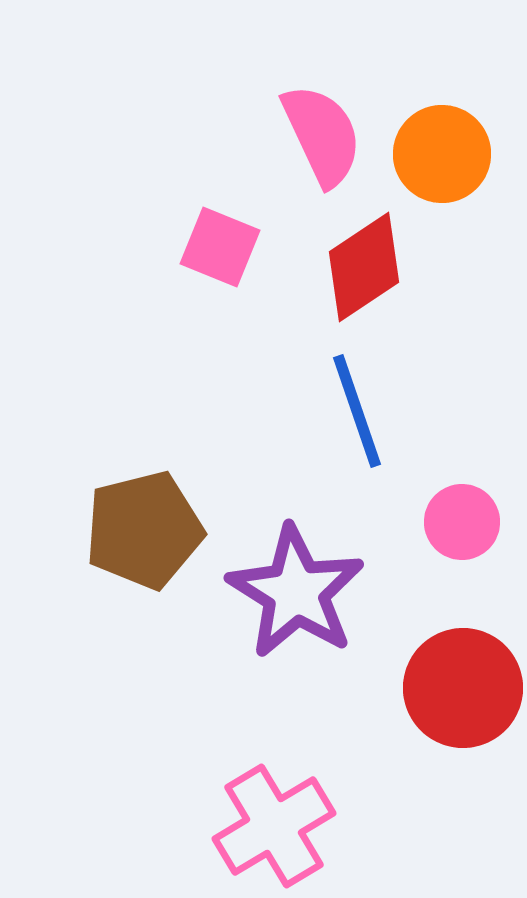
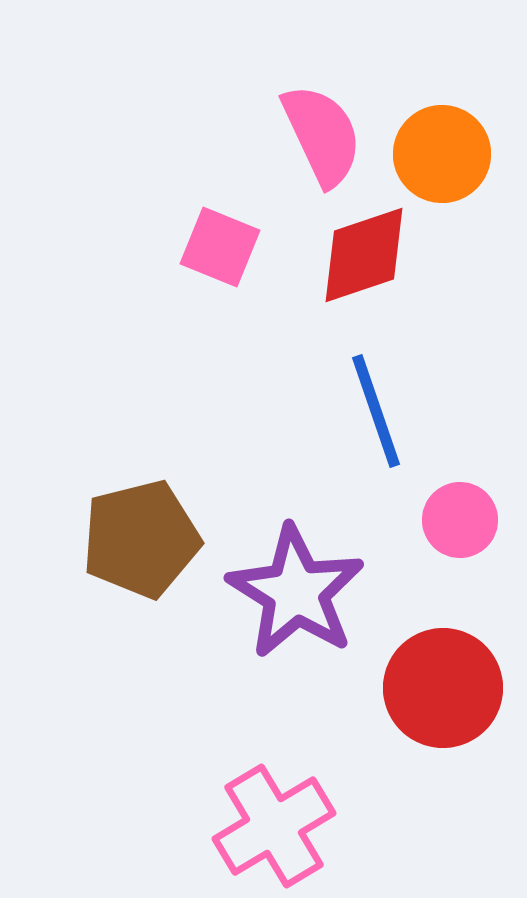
red diamond: moved 12 px up; rotated 15 degrees clockwise
blue line: moved 19 px right
pink circle: moved 2 px left, 2 px up
brown pentagon: moved 3 px left, 9 px down
red circle: moved 20 px left
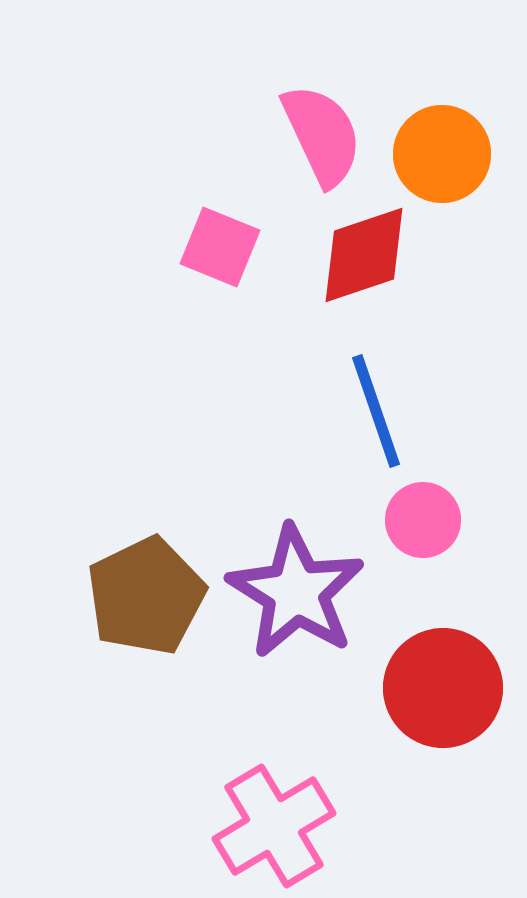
pink circle: moved 37 px left
brown pentagon: moved 5 px right, 57 px down; rotated 12 degrees counterclockwise
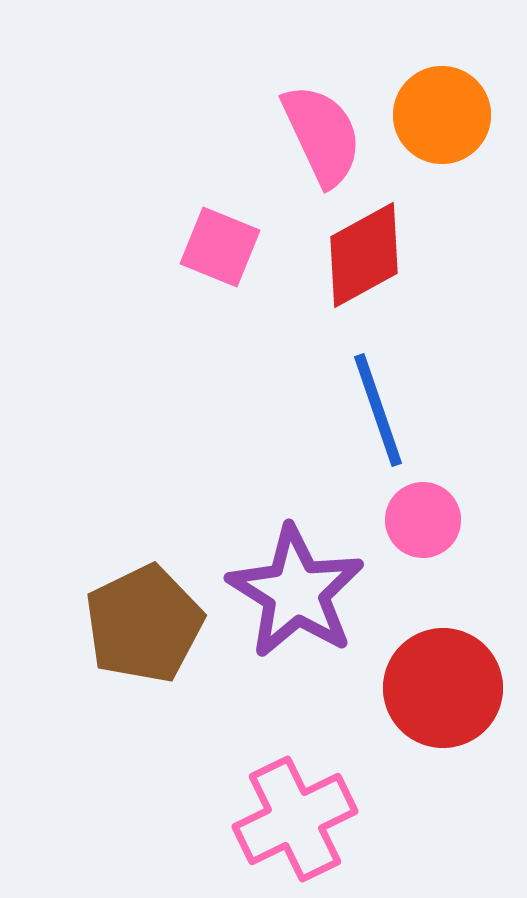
orange circle: moved 39 px up
red diamond: rotated 10 degrees counterclockwise
blue line: moved 2 px right, 1 px up
brown pentagon: moved 2 px left, 28 px down
pink cross: moved 21 px right, 7 px up; rotated 5 degrees clockwise
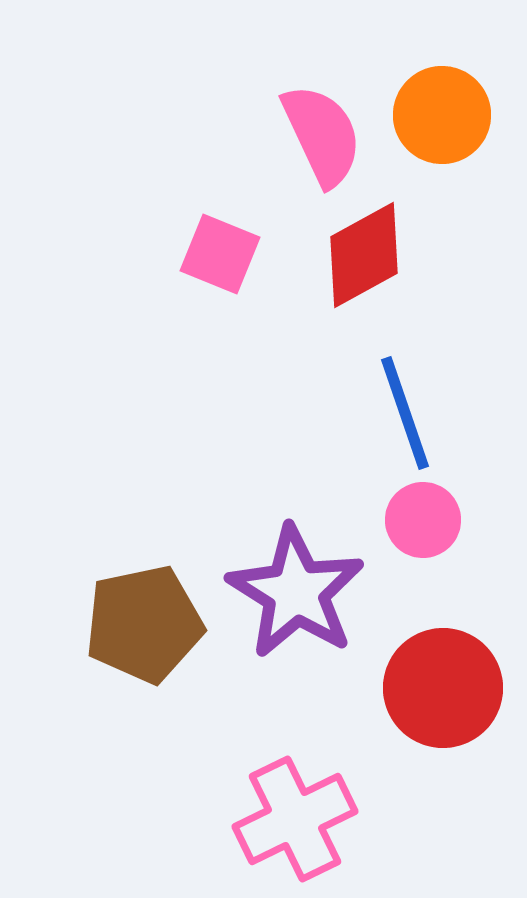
pink square: moved 7 px down
blue line: moved 27 px right, 3 px down
brown pentagon: rotated 14 degrees clockwise
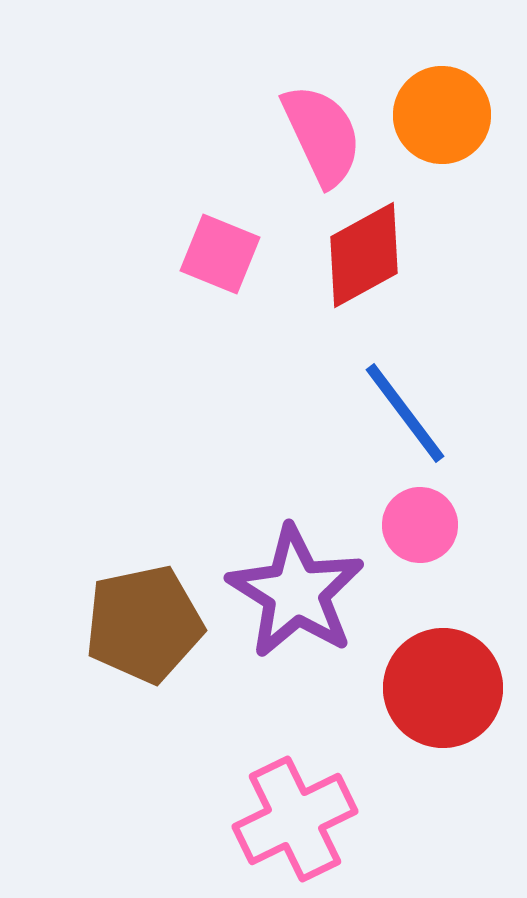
blue line: rotated 18 degrees counterclockwise
pink circle: moved 3 px left, 5 px down
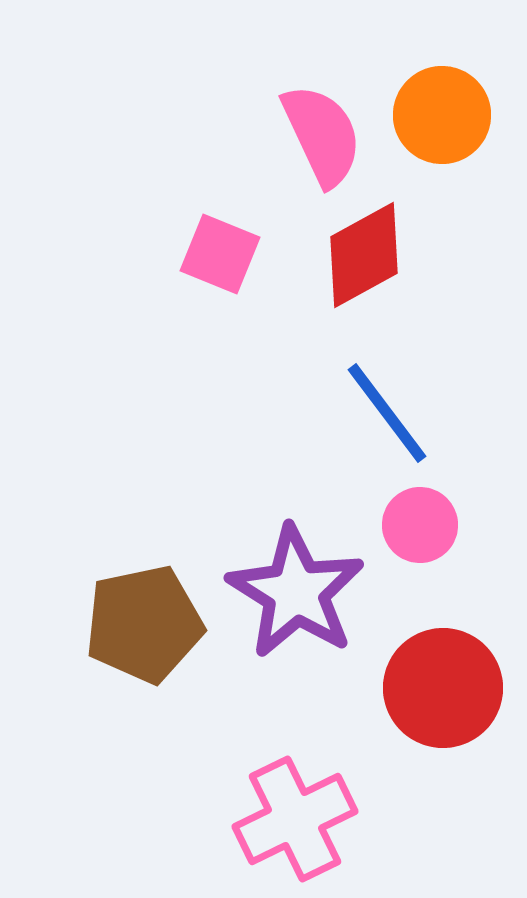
blue line: moved 18 px left
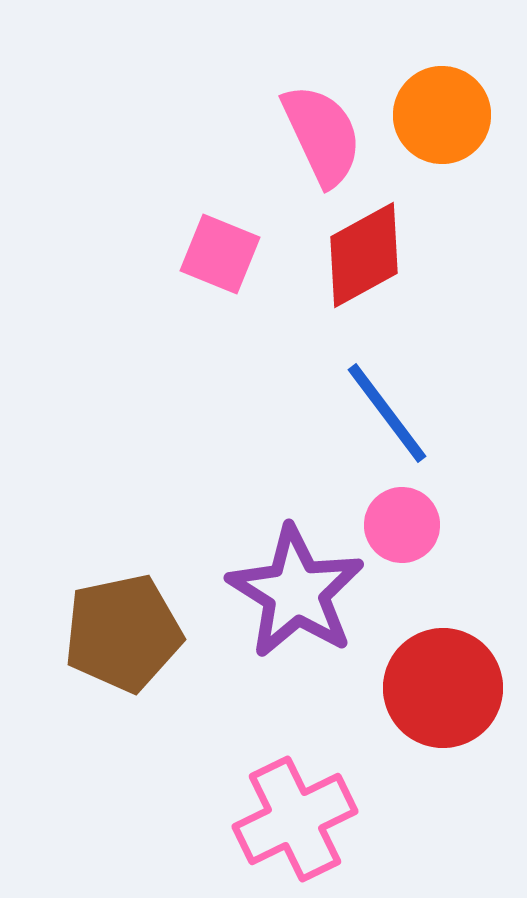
pink circle: moved 18 px left
brown pentagon: moved 21 px left, 9 px down
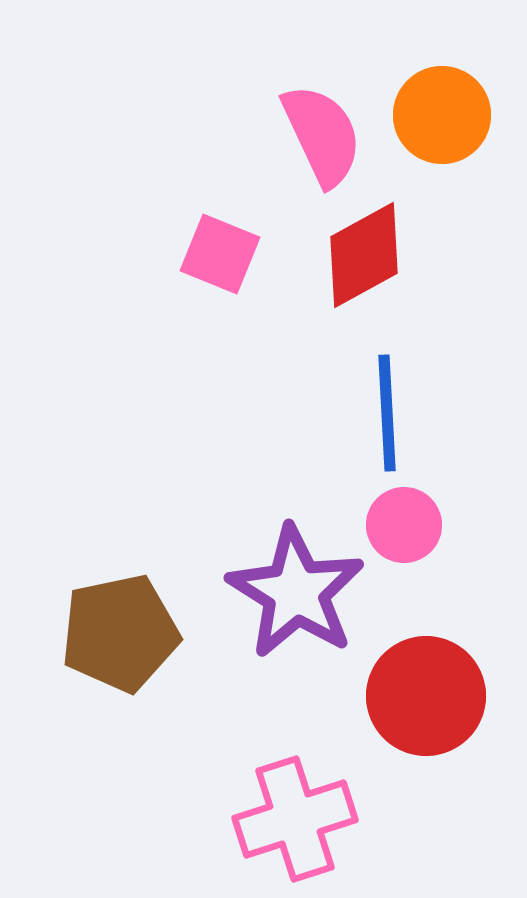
blue line: rotated 34 degrees clockwise
pink circle: moved 2 px right
brown pentagon: moved 3 px left
red circle: moved 17 px left, 8 px down
pink cross: rotated 8 degrees clockwise
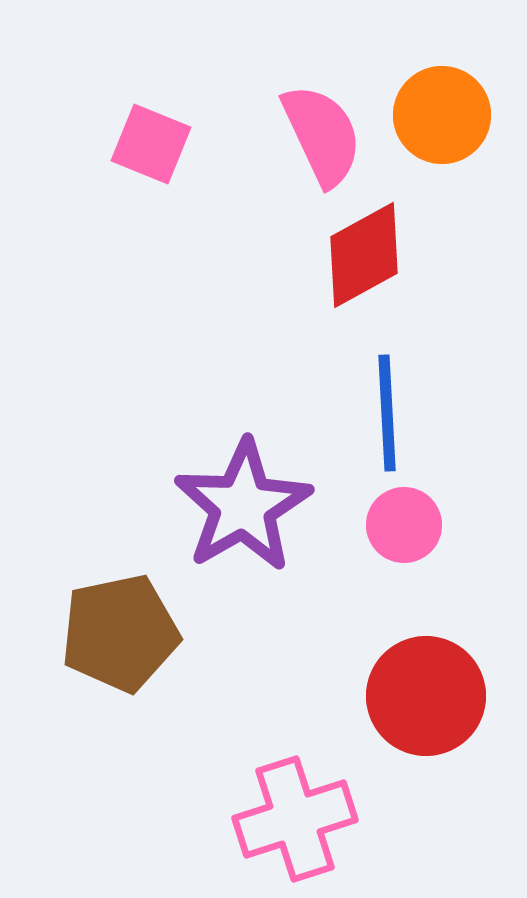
pink square: moved 69 px left, 110 px up
purple star: moved 53 px left, 86 px up; rotated 10 degrees clockwise
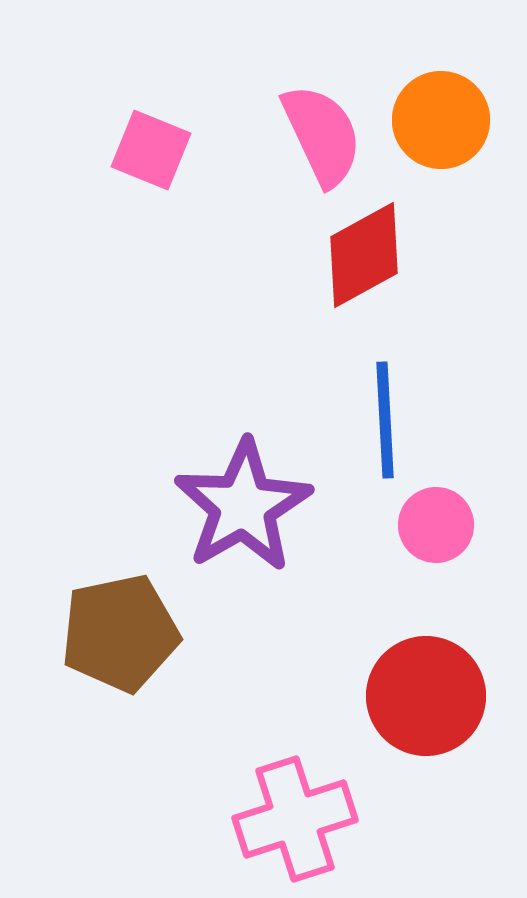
orange circle: moved 1 px left, 5 px down
pink square: moved 6 px down
blue line: moved 2 px left, 7 px down
pink circle: moved 32 px right
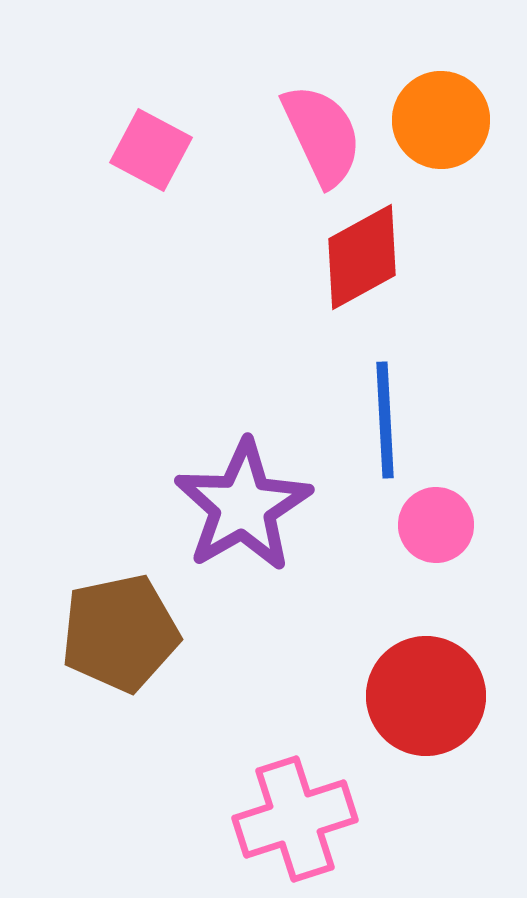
pink square: rotated 6 degrees clockwise
red diamond: moved 2 px left, 2 px down
